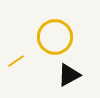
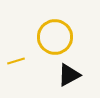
yellow line: rotated 18 degrees clockwise
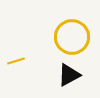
yellow circle: moved 17 px right
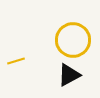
yellow circle: moved 1 px right, 3 px down
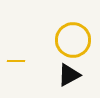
yellow line: rotated 18 degrees clockwise
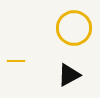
yellow circle: moved 1 px right, 12 px up
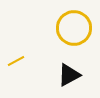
yellow line: rotated 30 degrees counterclockwise
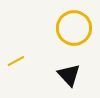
black triangle: rotated 45 degrees counterclockwise
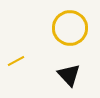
yellow circle: moved 4 px left
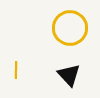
yellow line: moved 9 px down; rotated 60 degrees counterclockwise
